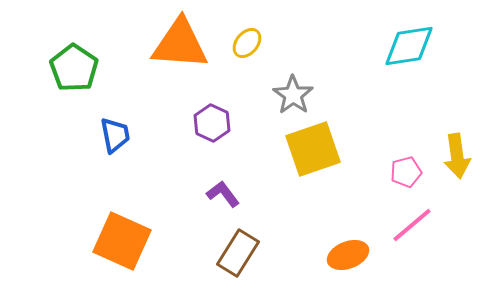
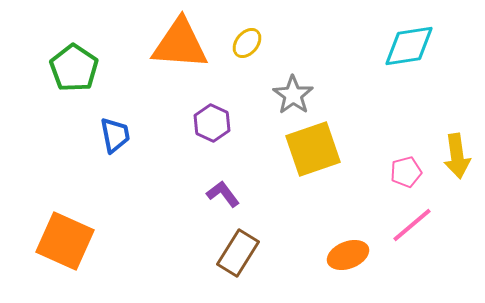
orange square: moved 57 px left
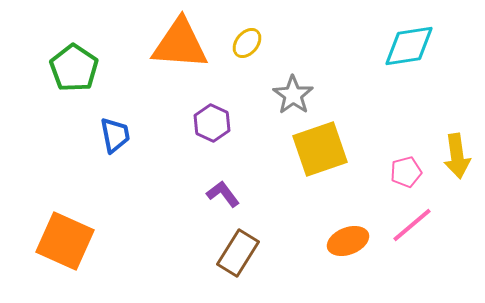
yellow square: moved 7 px right
orange ellipse: moved 14 px up
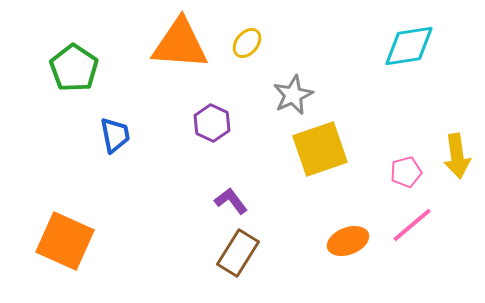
gray star: rotated 12 degrees clockwise
purple L-shape: moved 8 px right, 7 px down
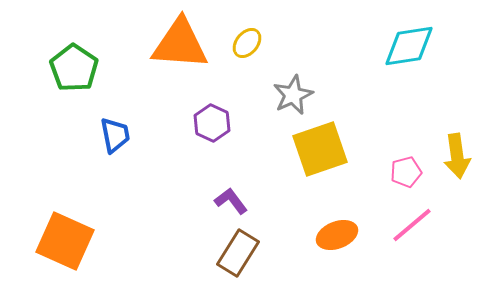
orange ellipse: moved 11 px left, 6 px up
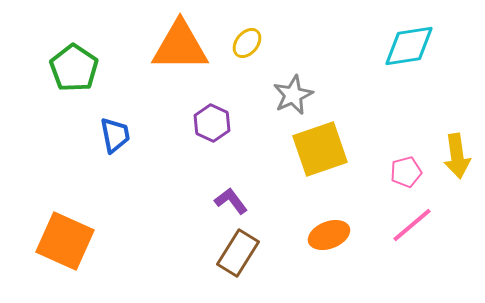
orange triangle: moved 2 px down; rotated 4 degrees counterclockwise
orange ellipse: moved 8 px left
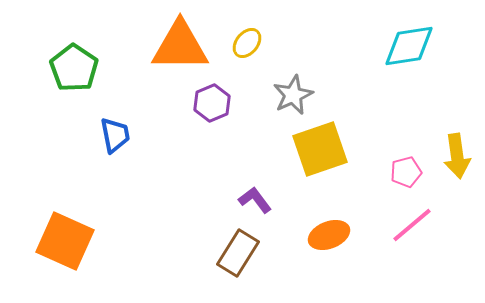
purple hexagon: moved 20 px up; rotated 12 degrees clockwise
purple L-shape: moved 24 px right, 1 px up
